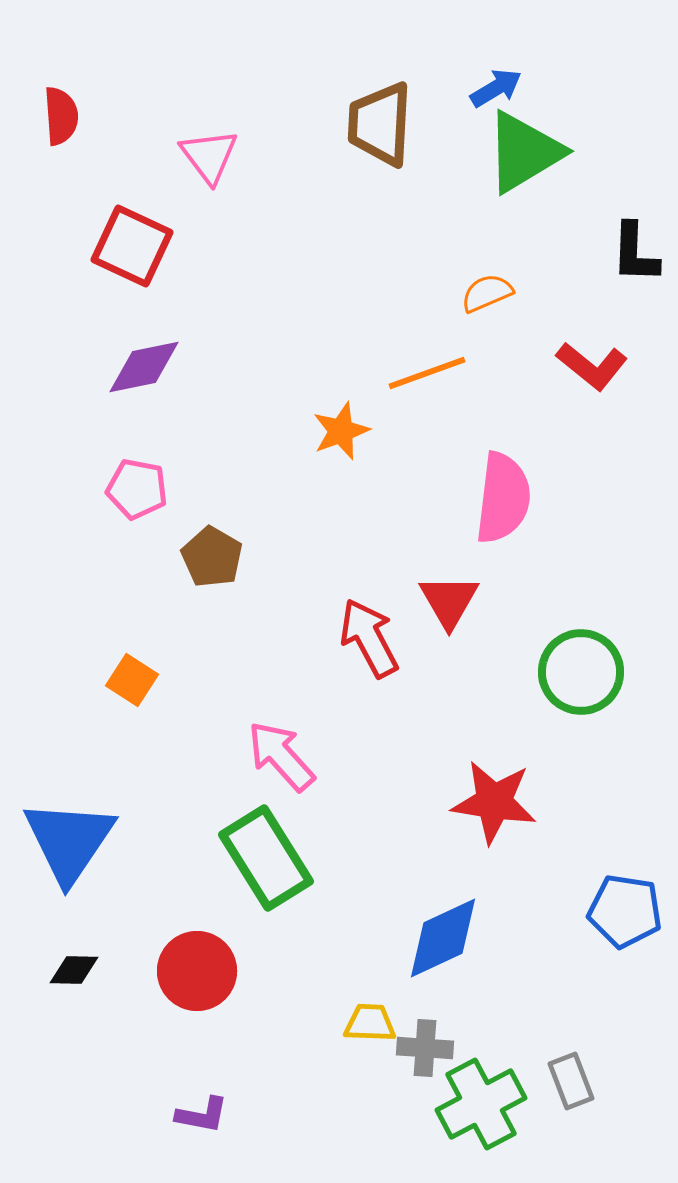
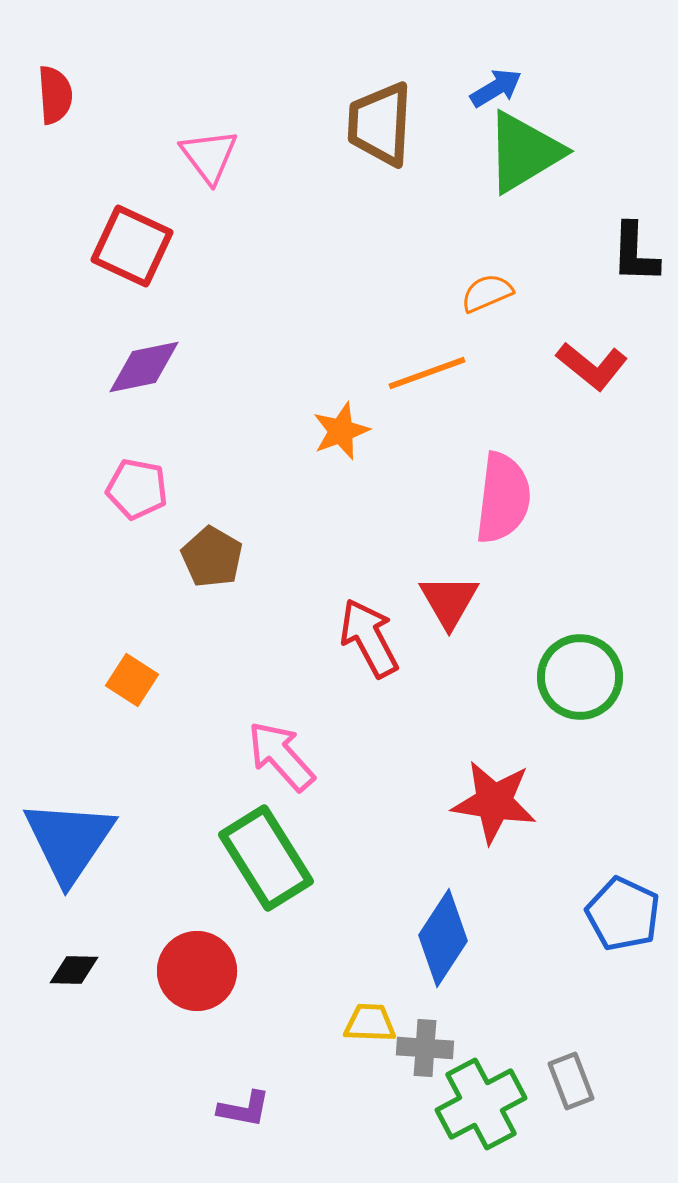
red semicircle: moved 6 px left, 21 px up
green circle: moved 1 px left, 5 px down
blue pentagon: moved 2 px left, 3 px down; rotated 16 degrees clockwise
blue diamond: rotated 32 degrees counterclockwise
purple L-shape: moved 42 px right, 6 px up
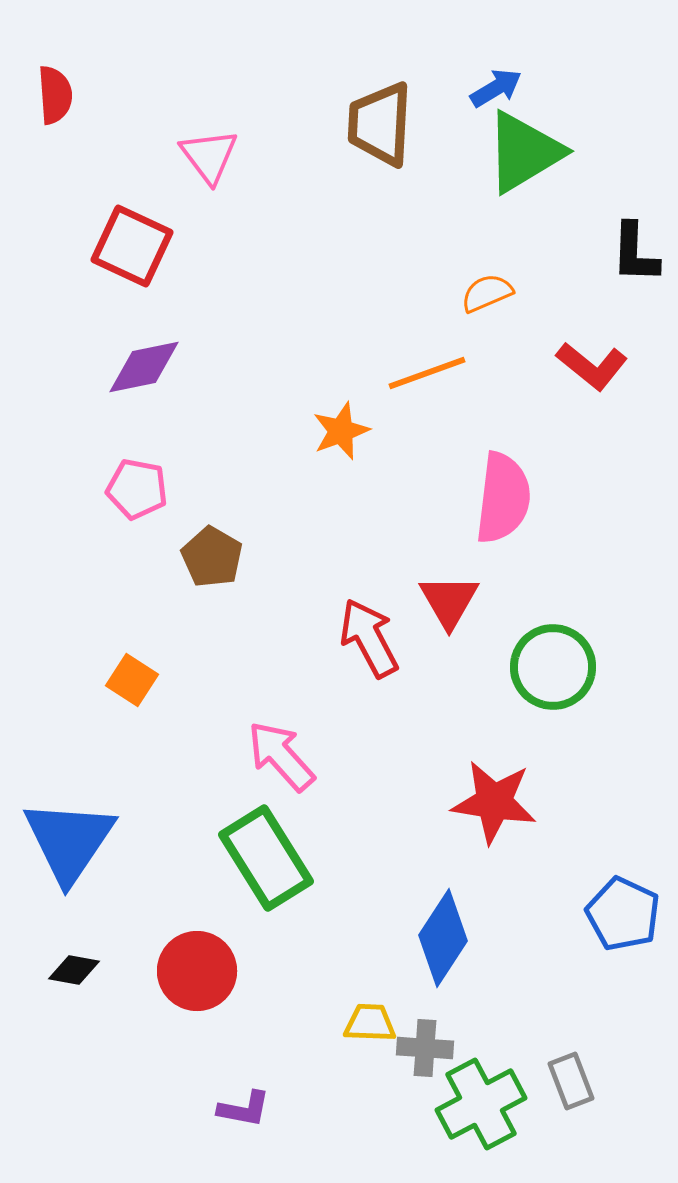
green circle: moved 27 px left, 10 px up
black diamond: rotated 9 degrees clockwise
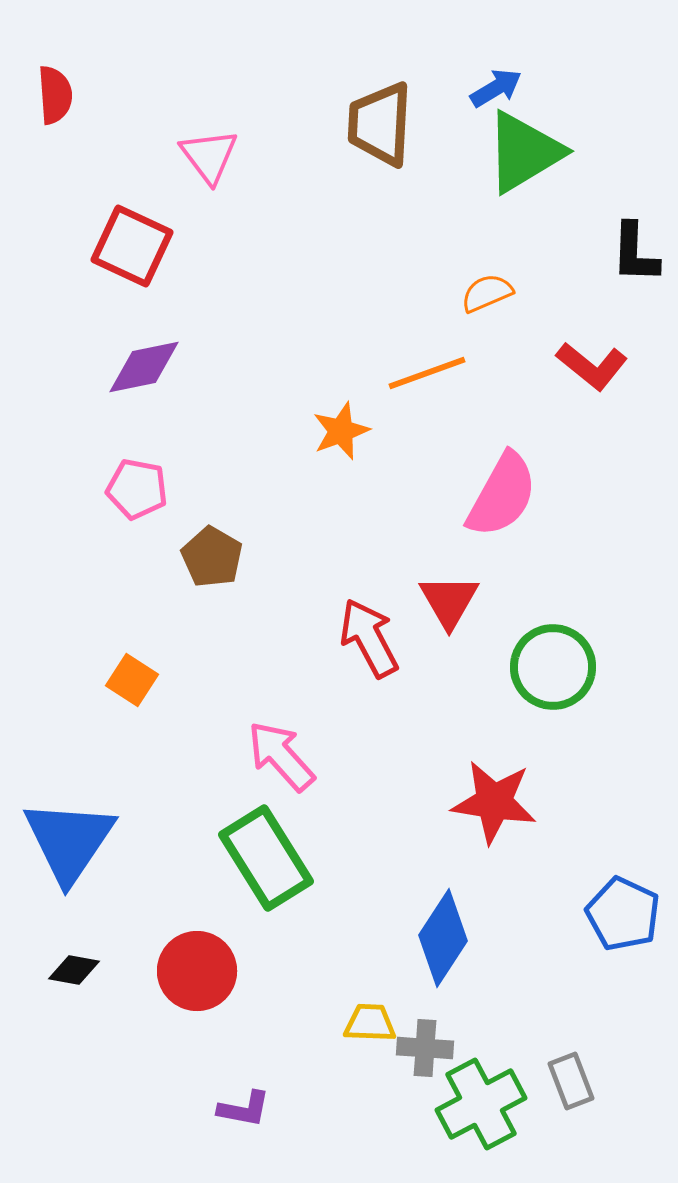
pink semicircle: moved 1 px left, 3 px up; rotated 22 degrees clockwise
